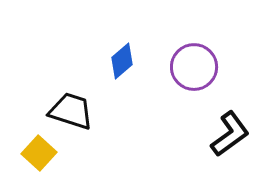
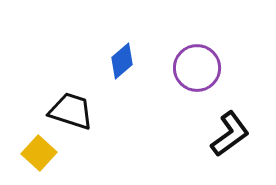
purple circle: moved 3 px right, 1 px down
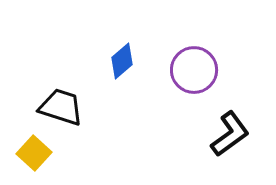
purple circle: moved 3 px left, 2 px down
black trapezoid: moved 10 px left, 4 px up
yellow square: moved 5 px left
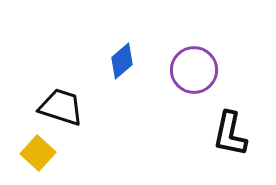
black L-shape: rotated 138 degrees clockwise
yellow square: moved 4 px right
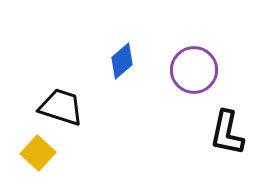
black L-shape: moved 3 px left, 1 px up
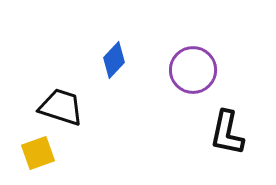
blue diamond: moved 8 px left, 1 px up; rotated 6 degrees counterclockwise
purple circle: moved 1 px left
yellow square: rotated 28 degrees clockwise
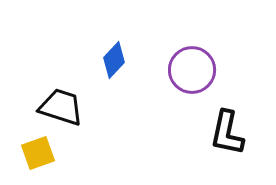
purple circle: moved 1 px left
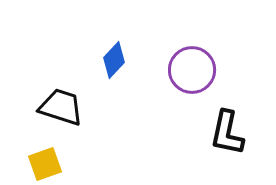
yellow square: moved 7 px right, 11 px down
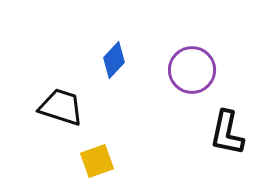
yellow square: moved 52 px right, 3 px up
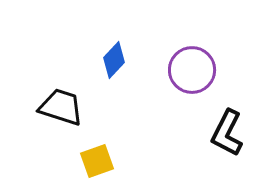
black L-shape: rotated 15 degrees clockwise
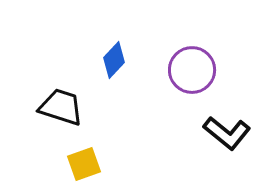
black L-shape: rotated 78 degrees counterclockwise
yellow square: moved 13 px left, 3 px down
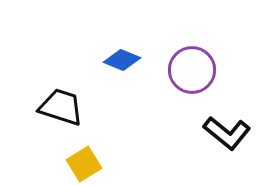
blue diamond: moved 8 px right; rotated 69 degrees clockwise
yellow square: rotated 12 degrees counterclockwise
